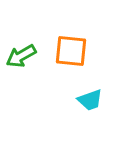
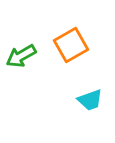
orange square: moved 6 px up; rotated 36 degrees counterclockwise
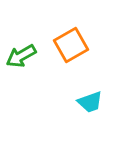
cyan trapezoid: moved 2 px down
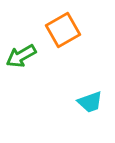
orange square: moved 8 px left, 15 px up
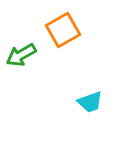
green arrow: moved 1 px up
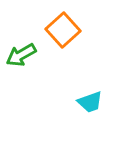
orange square: rotated 12 degrees counterclockwise
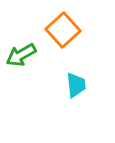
cyan trapezoid: moved 14 px left, 17 px up; rotated 76 degrees counterclockwise
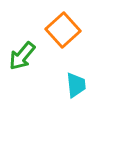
green arrow: moved 1 px right, 1 px down; rotated 20 degrees counterclockwise
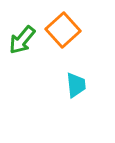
green arrow: moved 16 px up
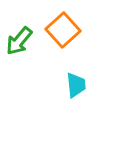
green arrow: moved 3 px left, 1 px down
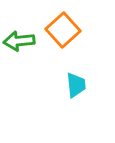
green arrow: rotated 44 degrees clockwise
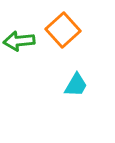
cyan trapezoid: rotated 36 degrees clockwise
